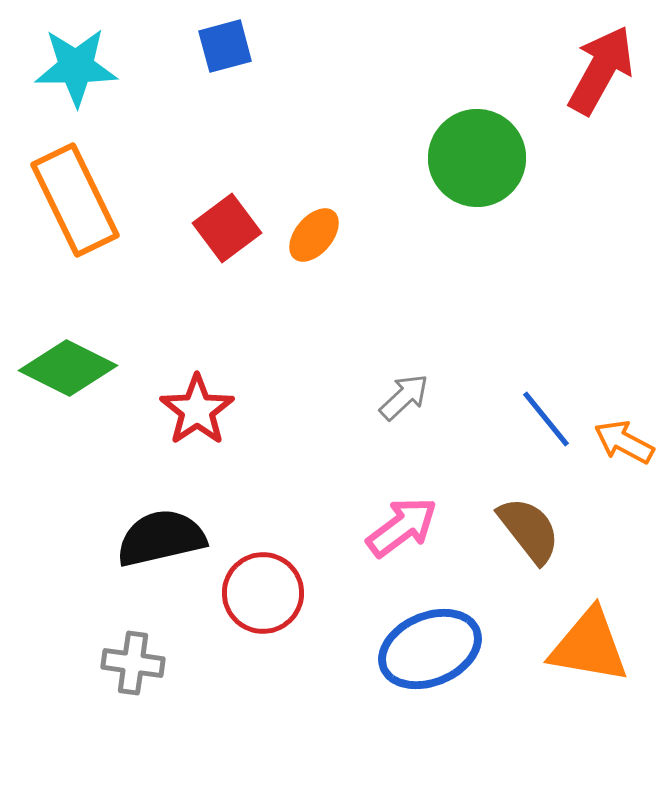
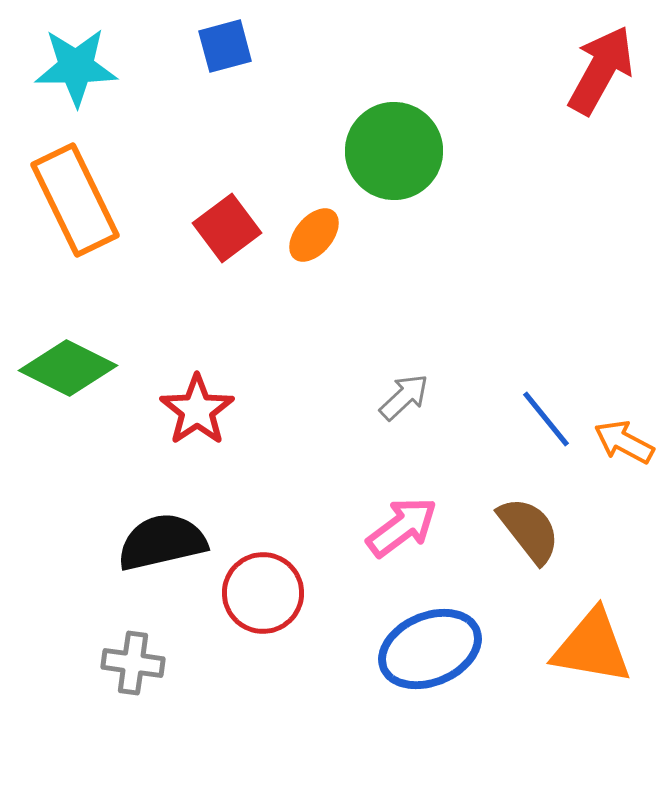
green circle: moved 83 px left, 7 px up
black semicircle: moved 1 px right, 4 px down
orange triangle: moved 3 px right, 1 px down
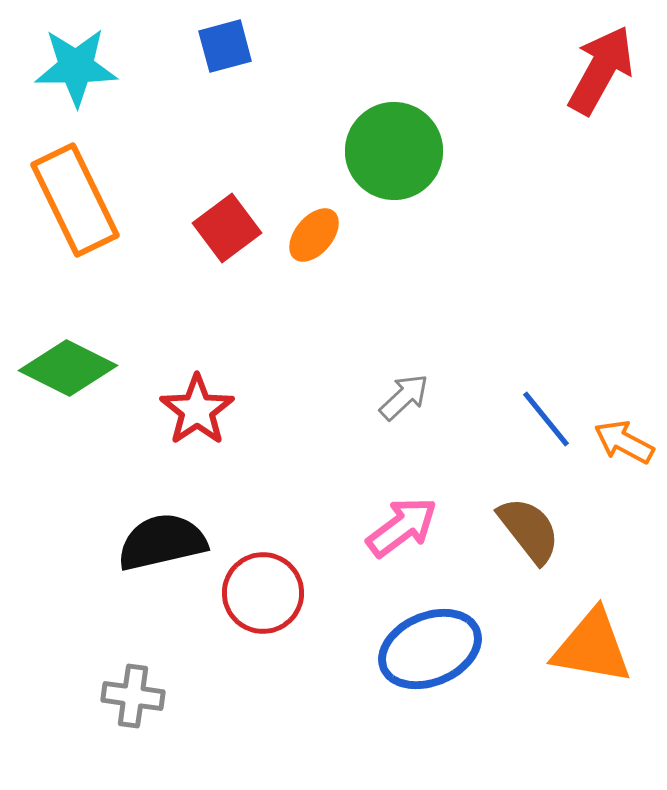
gray cross: moved 33 px down
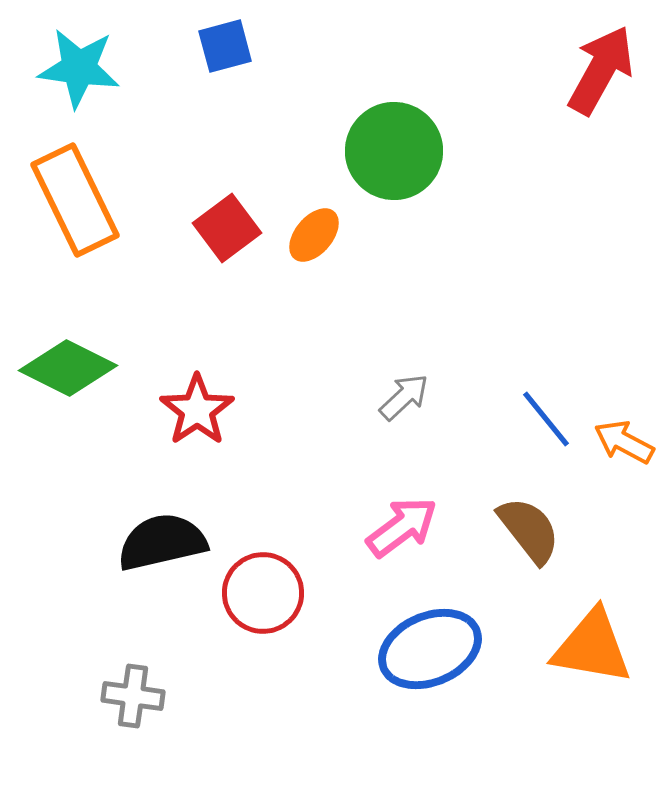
cyan star: moved 3 px right, 1 px down; rotated 8 degrees clockwise
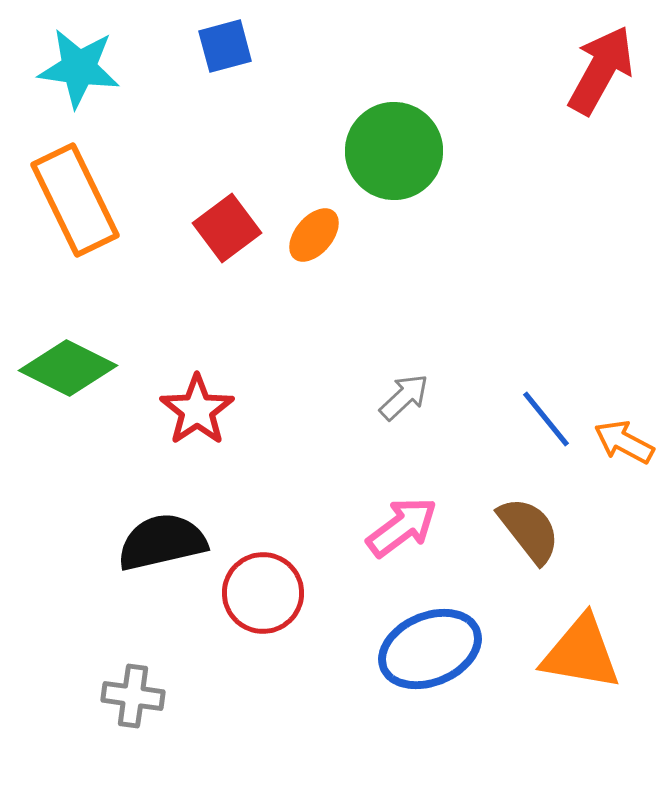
orange triangle: moved 11 px left, 6 px down
